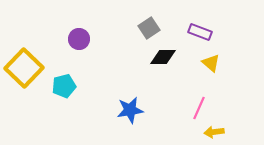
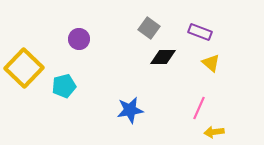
gray square: rotated 20 degrees counterclockwise
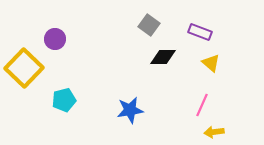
gray square: moved 3 px up
purple circle: moved 24 px left
cyan pentagon: moved 14 px down
pink line: moved 3 px right, 3 px up
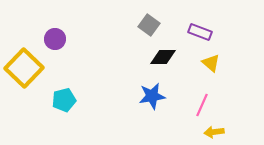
blue star: moved 22 px right, 14 px up
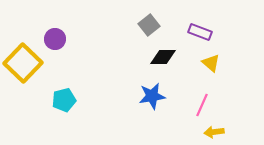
gray square: rotated 15 degrees clockwise
yellow square: moved 1 px left, 5 px up
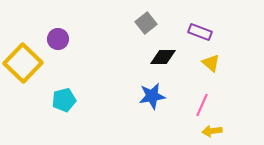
gray square: moved 3 px left, 2 px up
purple circle: moved 3 px right
yellow arrow: moved 2 px left, 1 px up
